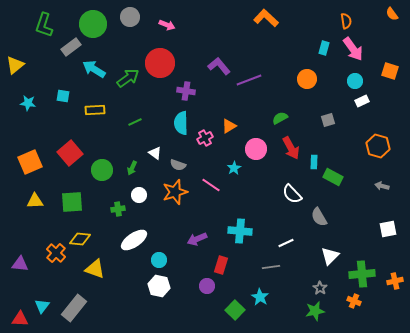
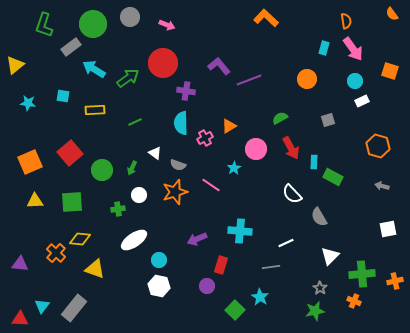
red circle at (160, 63): moved 3 px right
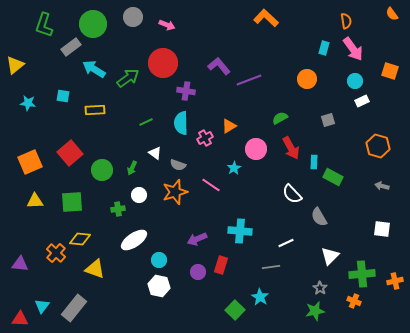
gray circle at (130, 17): moved 3 px right
green line at (135, 122): moved 11 px right
white square at (388, 229): moved 6 px left; rotated 18 degrees clockwise
purple circle at (207, 286): moved 9 px left, 14 px up
